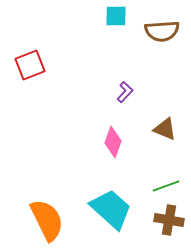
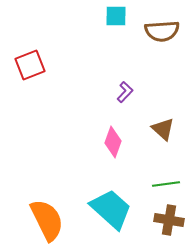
brown triangle: moved 2 px left; rotated 20 degrees clockwise
green line: moved 2 px up; rotated 12 degrees clockwise
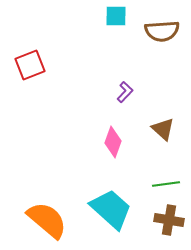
orange semicircle: rotated 24 degrees counterclockwise
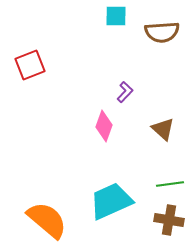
brown semicircle: moved 1 px down
pink diamond: moved 9 px left, 16 px up
green line: moved 4 px right
cyan trapezoid: moved 8 px up; rotated 66 degrees counterclockwise
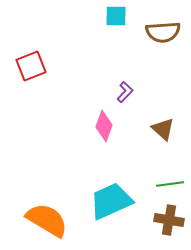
brown semicircle: moved 1 px right
red square: moved 1 px right, 1 px down
orange semicircle: rotated 9 degrees counterclockwise
